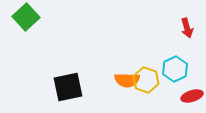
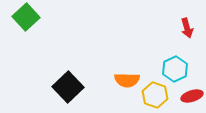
yellow hexagon: moved 9 px right, 15 px down
black square: rotated 32 degrees counterclockwise
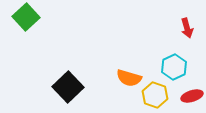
cyan hexagon: moved 1 px left, 2 px up
orange semicircle: moved 2 px right, 2 px up; rotated 15 degrees clockwise
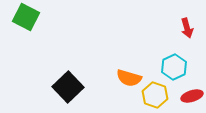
green square: rotated 20 degrees counterclockwise
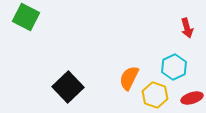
orange semicircle: rotated 100 degrees clockwise
red ellipse: moved 2 px down
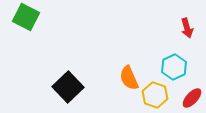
orange semicircle: rotated 50 degrees counterclockwise
red ellipse: rotated 30 degrees counterclockwise
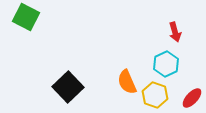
red arrow: moved 12 px left, 4 px down
cyan hexagon: moved 8 px left, 3 px up
orange semicircle: moved 2 px left, 4 px down
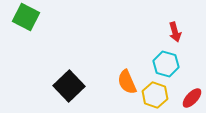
cyan hexagon: rotated 20 degrees counterclockwise
black square: moved 1 px right, 1 px up
